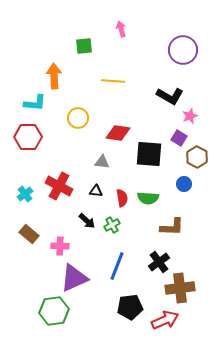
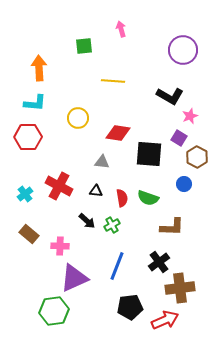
orange arrow: moved 15 px left, 8 px up
green semicircle: rotated 15 degrees clockwise
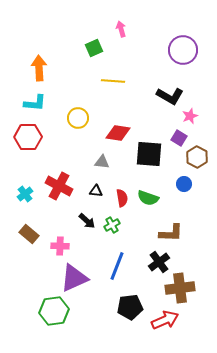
green square: moved 10 px right, 2 px down; rotated 18 degrees counterclockwise
brown L-shape: moved 1 px left, 6 px down
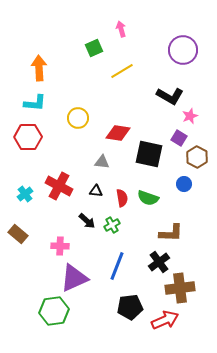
yellow line: moved 9 px right, 10 px up; rotated 35 degrees counterclockwise
black square: rotated 8 degrees clockwise
brown rectangle: moved 11 px left
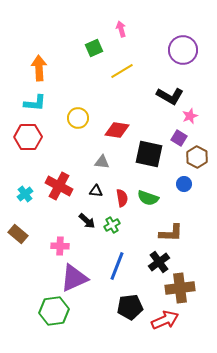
red diamond: moved 1 px left, 3 px up
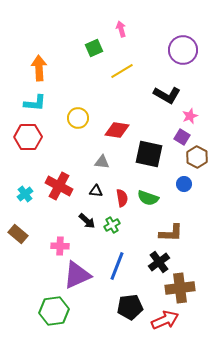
black L-shape: moved 3 px left, 1 px up
purple square: moved 3 px right, 1 px up
purple triangle: moved 3 px right, 3 px up
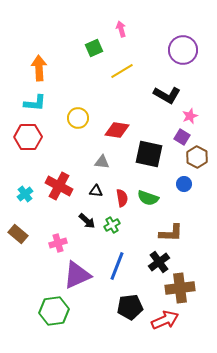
pink cross: moved 2 px left, 3 px up; rotated 18 degrees counterclockwise
